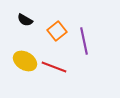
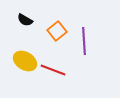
purple line: rotated 8 degrees clockwise
red line: moved 1 px left, 3 px down
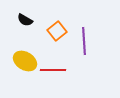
red line: rotated 20 degrees counterclockwise
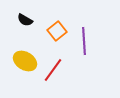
red line: rotated 55 degrees counterclockwise
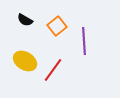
orange square: moved 5 px up
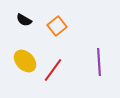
black semicircle: moved 1 px left
purple line: moved 15 px right, 21 px down
yellow ellipse: rotated 15 degrees clockwise
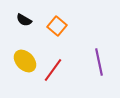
orange square: rotated 12 degrees counterclockwise
purple line: rotated 8 degrees counterclockwise
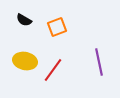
orange square: moved 1 px down; rotated 30 degrees clockwise
yellow ellipse: rotated 35 degrees counterclockwise
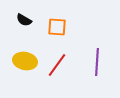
orange square: rotated 24 degrees clockwise
purple line: moved 2 px left; rotated 16 degrees clockwise
red line: moved 4 px right, 5 px up
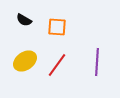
yellow ellipse: rotated 45 degrees counterclockwise
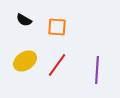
purple line: moved 8 px down
